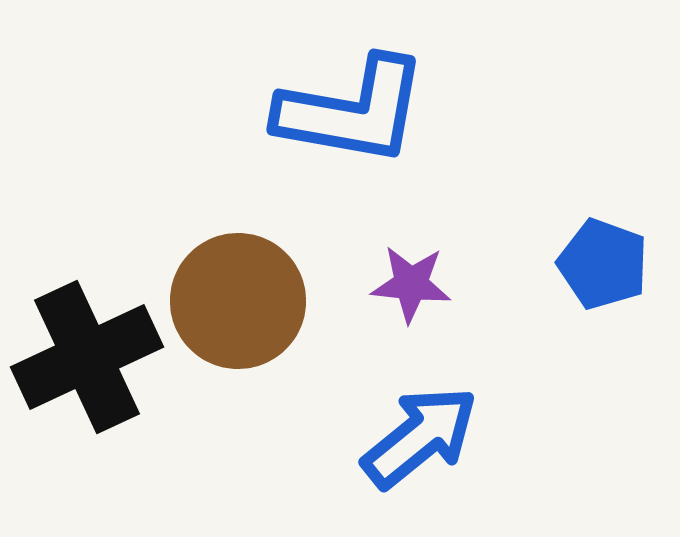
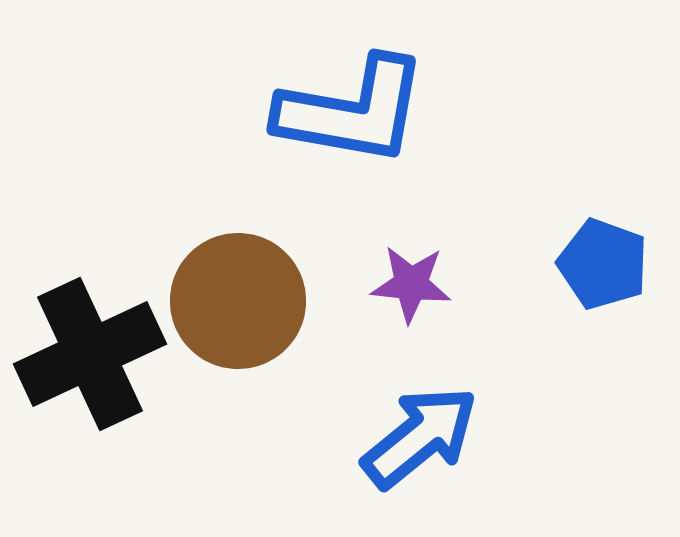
black cross: moved 3 px right, 3 px up
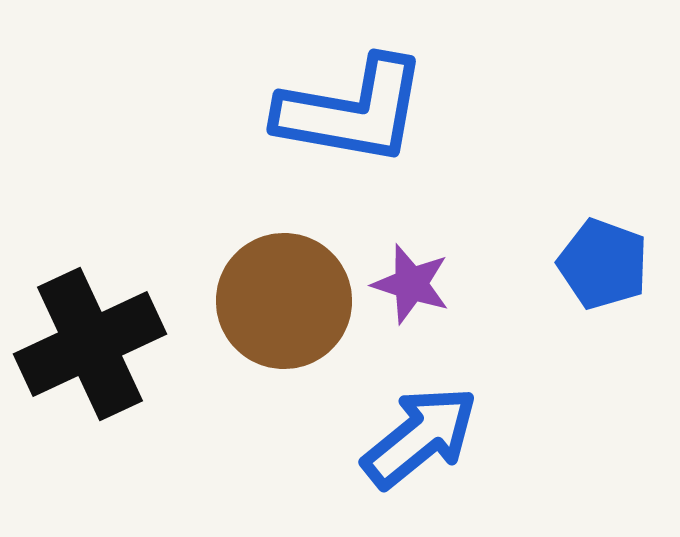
purple star: rotated 12 degrees clockwise
brown circle: moved 46 px right
black cross: moved 10 px up
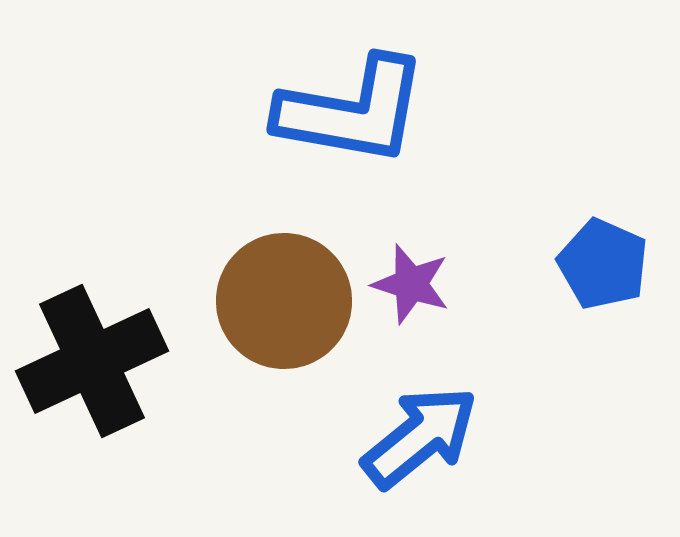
blue pentagon: rotated 4 degrees clockwise
black cross: moved 2 px right, 17 px down
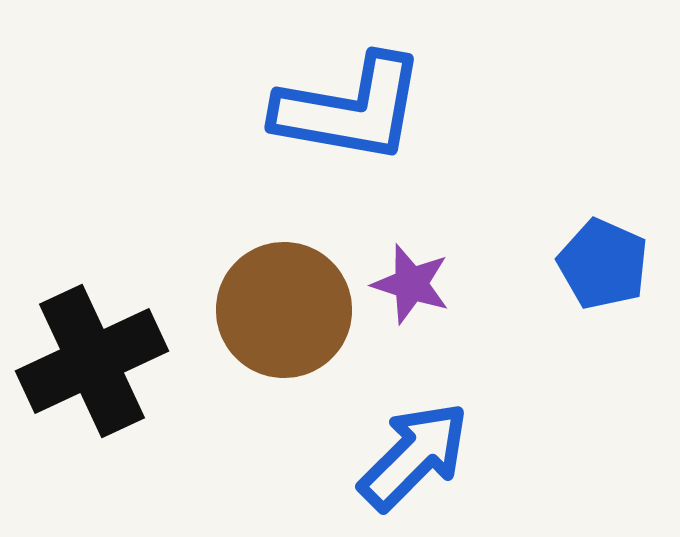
blue L-shape: moved 2 px left, 2 px up
brown circle: moved 9 px down
blue arrow: moved 6 px left, 19 px down; rotated 6 degrees counterclockwise
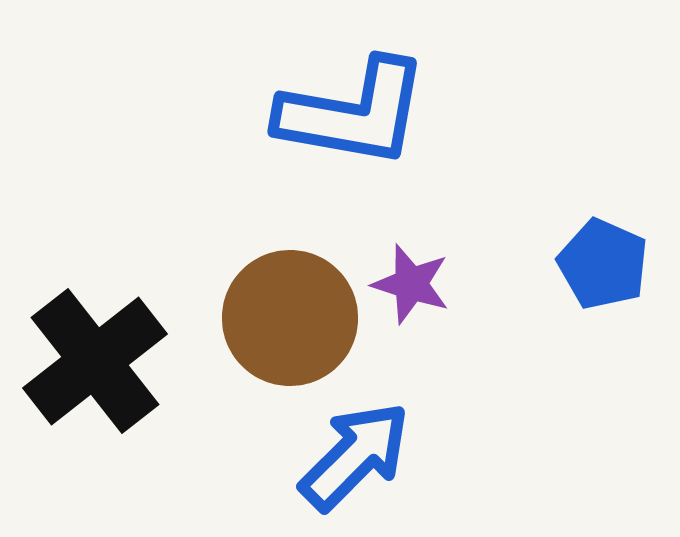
blue L-shape: moved 3 px right, 4 px down
brown circle: moved 6 px right, 8 px down
black cross: moved 3 px right; rotated 13 degrees counterclockwise
blue arrow: moved 59 px left
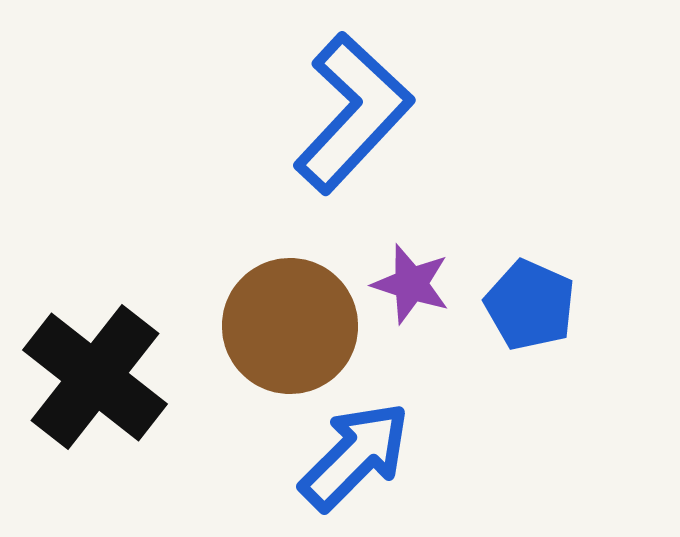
blue L-shape: rotated 57 degrees counterclockwise
blue pentagon: moved 73 px left, 41 px down
brown circle: moved 8 px down
black cross: moved 16 px down; rotated 14 degrees counterclockwise
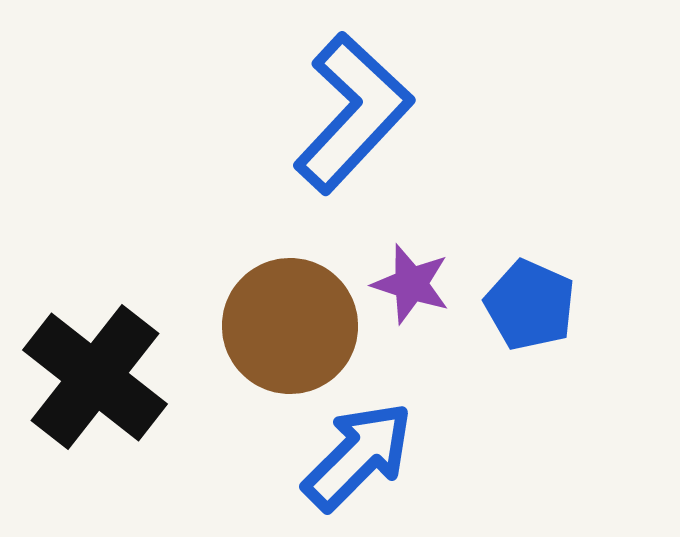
blue arrow: moved 3 px right
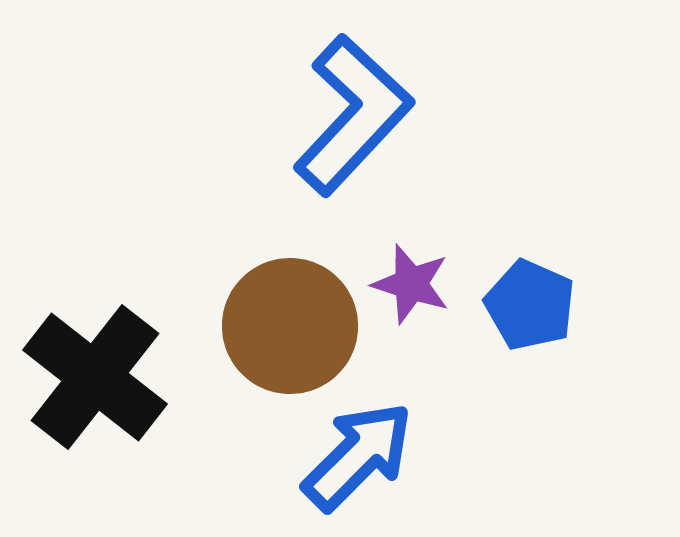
blue L-shape: moved 2 px down
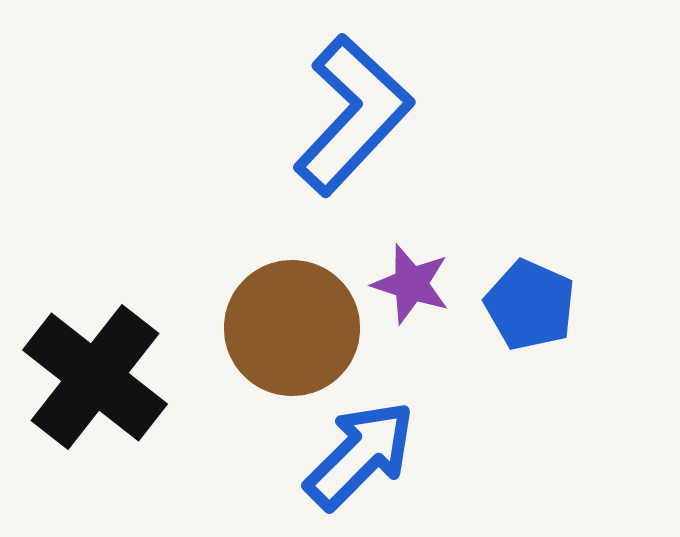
brown circle: moved 2 px right, 2 px down
blue arrow: moved 2 px right, 1 px up
